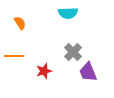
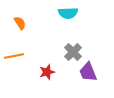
orange line: rotated 12 degrees counterclockwise
red star: moved 3 px right, 1 px down
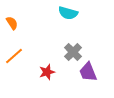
cyan semicircle: rotated 18 degrees clockwise
orange semicircle: moved 8 px left
orange line: rotated 30 degrees counterclockwise
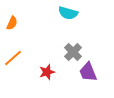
orange semicircle: rotated 56 degrees clockwise
orange line: moved 1 px left, 2 px down
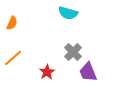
red star: rotated 14 degrees counterclockwise
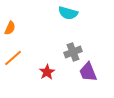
orange semicircle: moved 2 px left, 5 px down
gray cross: rotated 24 degrees clockwise
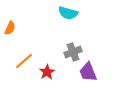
orange line: moved 11 px right, 3 px down
